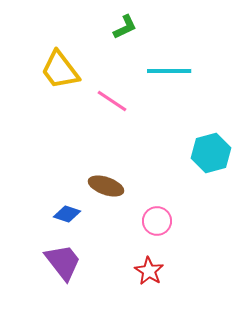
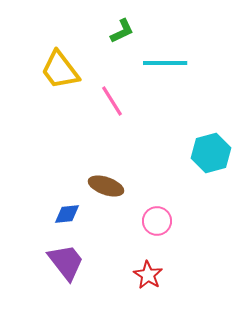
green L-shape: moved 3 px left, 4 px down
cyan line: moved 4 px left, 8 px up
pink line: rotated 24 degrees clockwise
blue diamond: rotated 24 degrees counterclockwise
purple trapezoid: moved 3 px right
red star: moved 1 px left, 4 px down
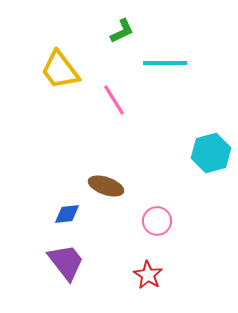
pink line: moved 2 px right, 1 px up
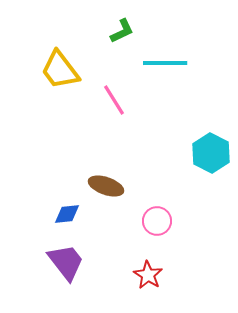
cyan hexagon: rotated 18 degrees counterclockwise
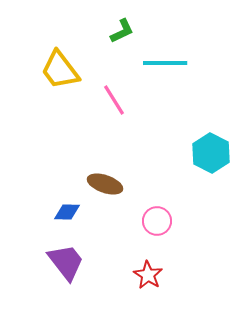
brown ellipse: moved 1 px left, 2 px up
blue diamond: moved 2 px up; rotated 8 degrees clockwise
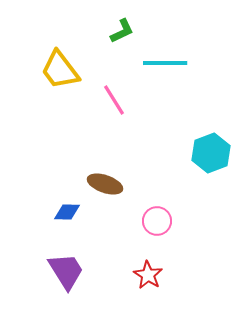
cyan hexagon: rotated 12 degrees clockwise
purple trapezoid: moved 9 px down; rotated 6 degrees clockwise
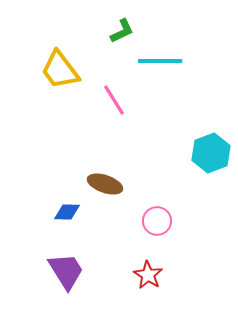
cyan line: moved 5 px left, 2 px up
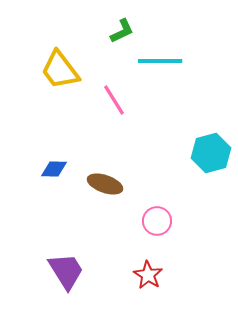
cyan hexagon: rotated 6 degrees clockwise
blue diamond: moved 13 px left, 43 px up
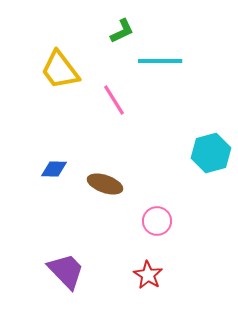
purple trapezoid: rotated 12 degrees counterclockwise
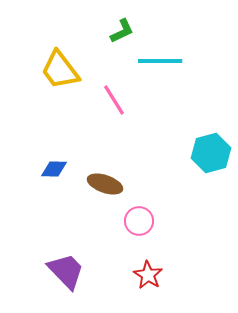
pink circle: moved 18 px left
